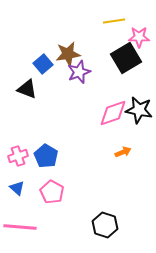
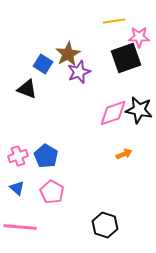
brown star: rotated 20 degrees counterclockwise
black square: rotated 12 degrees clockwise
blue square: rotated 18 degrees counterclockwise
orange arrow: moved 1 px right, 2 px down
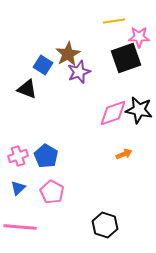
blue square: moved 1 px down
blue triangle: moved 1 px right; rotated 35 degrees clockwise
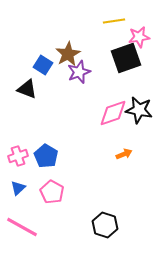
pink star: rotated 10 degrees counterclockwise
pink line: moved 2 px right; rotated 24 degrees clockwise
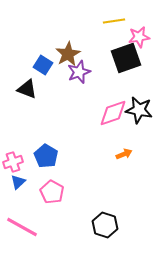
pink cross: moved 5 px left, 6 px down
blue triangle: moved 6 px up
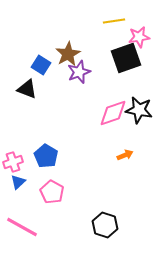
blue square: moved 2 px left
orange arrow: moved 1 px right, 1 px down
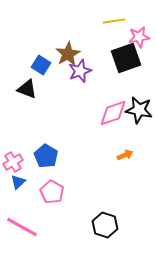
purple star: moved 1 px right, 1 px up
pink cross: rotated 12 degrees counterclockwise
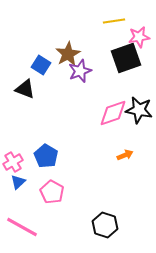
black triangle: moved 2 px left
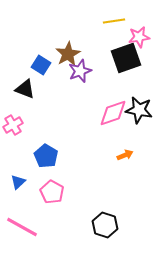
pink cross: moved 37 px up
